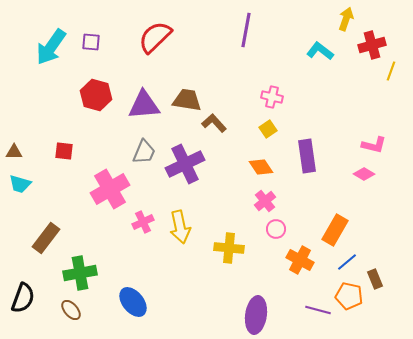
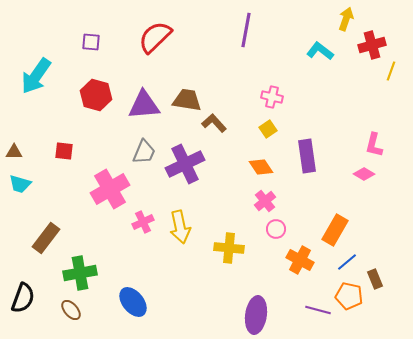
cyan arrow at (51, 47): moved 15 px left, 29 px down
pink L-shape at (374, 145): rotated 90 degrees clockwise
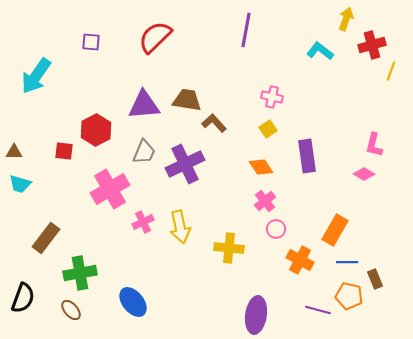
red hexagon at (96, 95): moved 35 px down; rotated 16 degrees clockwise
blue line at (347, 262): rotated 40 degrees clockwise
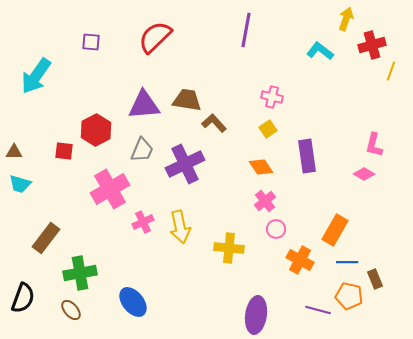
gray trapezoid at (144, 152): moved 2 px left, 2 px up
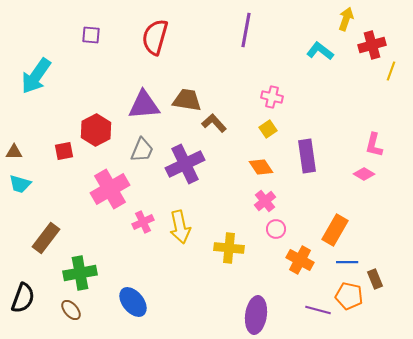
red semicircle at (155, 37): rotated 30 degrees counterclockwise
purple square at (91, 42): moved 7 px up
red square at (64, 151): rotated 18 degrees counterclockwise
